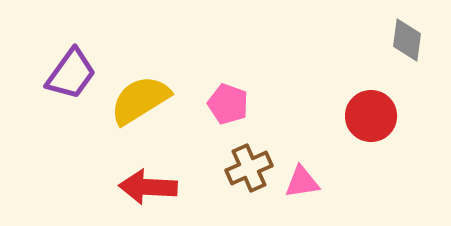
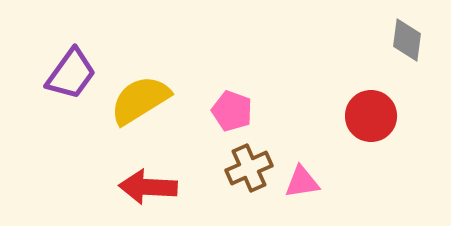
pink pentagon: moved 4 px right, 7 px down
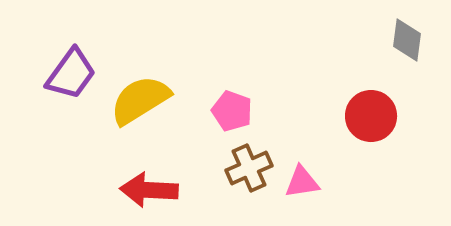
red arrow: moved 1 px right, 3 px down
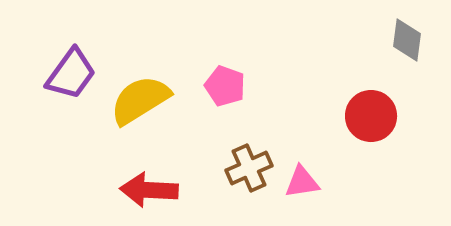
pink pentagon: moved 7 px left, 25 px up
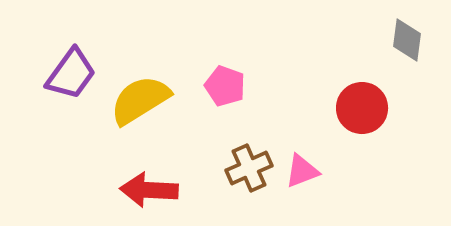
red circle: moved 9 px left, 8 px up
pink triangle: moved 11 px up; rotated 12 degrees counterclockwise
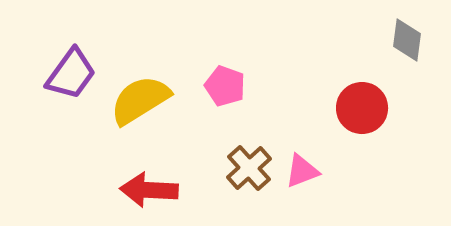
brown cross: rotated 18 degrees counterclockwise
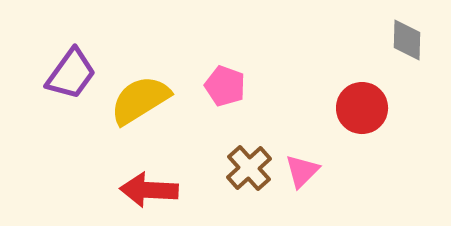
gray diamond: rotated 6 degrees counterclockwise
pink triangle: rotated 24 degrees counterclockwise
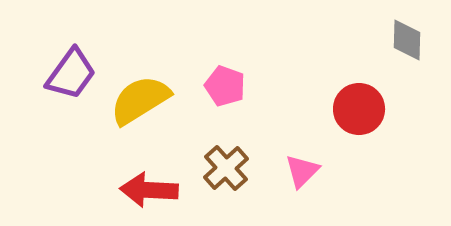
red circle: moved 3 px left, 1 px down
brown cross: moved 23 px left
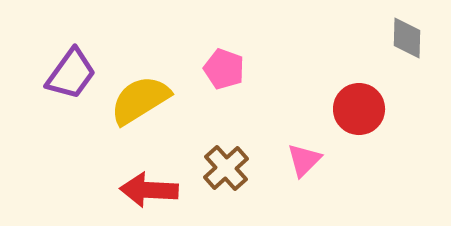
gray diamond: moved 2 px up
pink pentagon: moved 1 px left, 17 px up
pink triangle: moved 2 px right, 11 px up
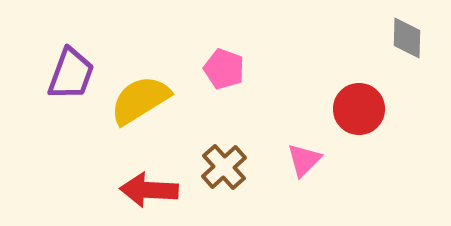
purple trapezoid: rotated 16 degrees counterclockwise
brown cross: moved 2 px left, 1 px up
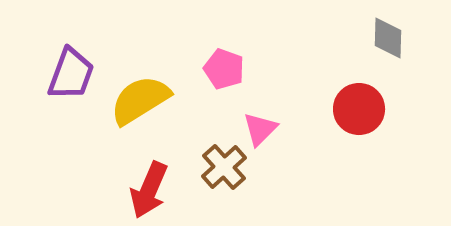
gray diamond: moved 19 px left
pink triangle: moved 44 px left, 31 px up
red arrow: rotated 70 degrees counterclockwise
